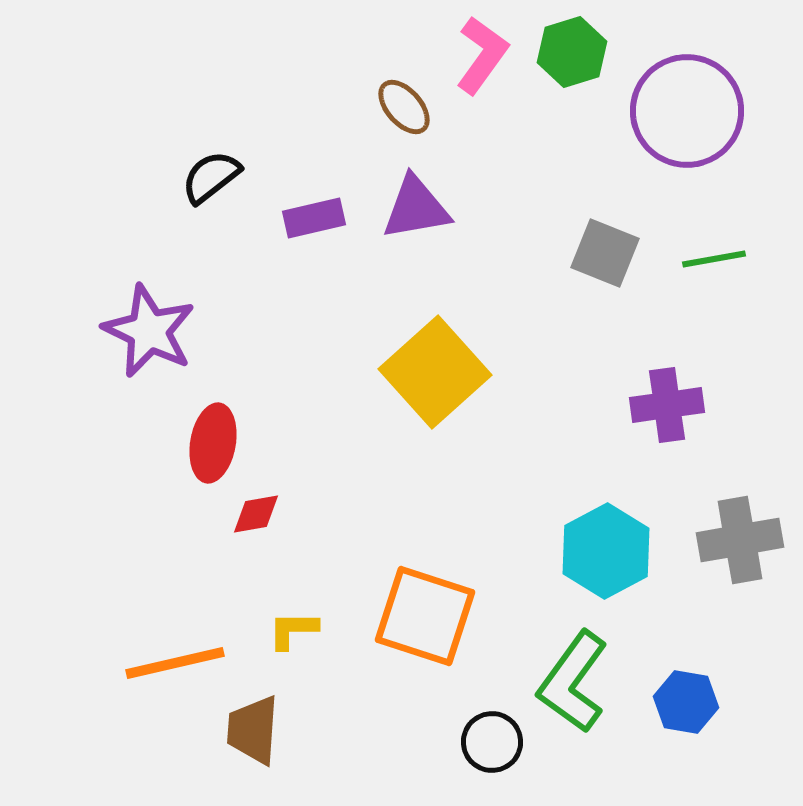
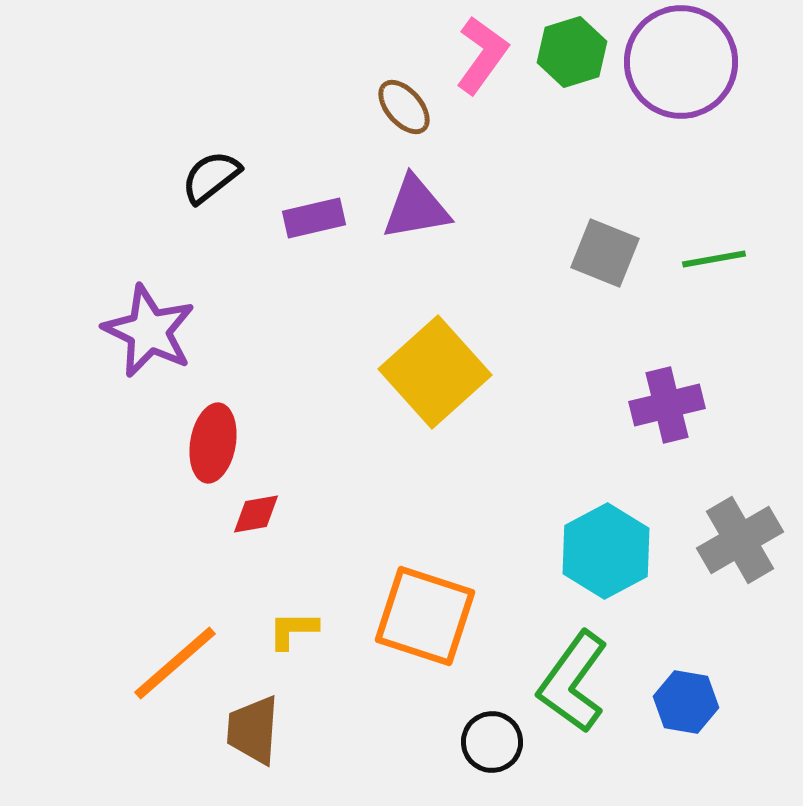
purple circle: moved 6 px left, 49 px up
purple cross: rotated 6 degrees counterclockwise
gray cross: rotated 20 degrees counterclockwise
orange line: rotated 28 degrees counterclockwise
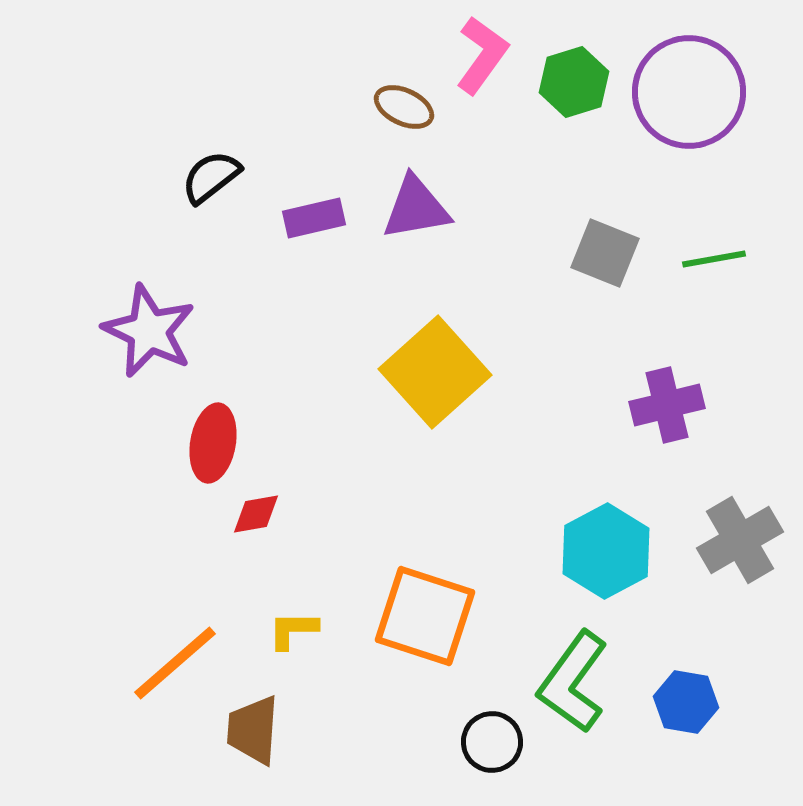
green hexagon: moved 2 px right, 30 px down
purple circle: moved 8 px right, 30 px down
brown ellipse: rotated 24 degrees counterclockwise
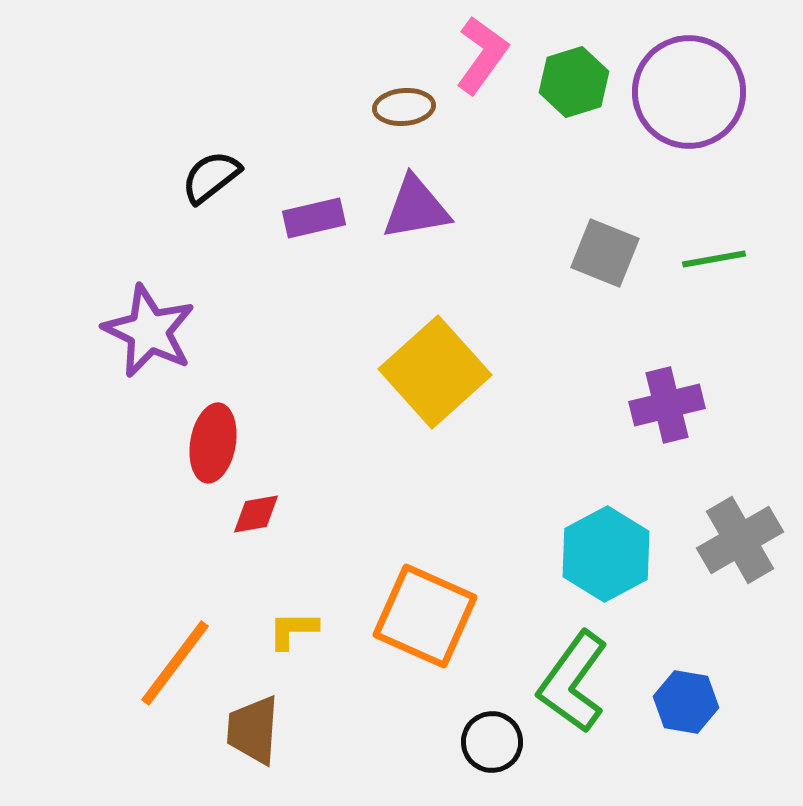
brown ellipse: rotated 30 degrees counterclockwise
cyan hexagon: moved 3 px down
orange square: rotated 6 degrees clockwise
orange line: rotated 12 degrees counterclockwise
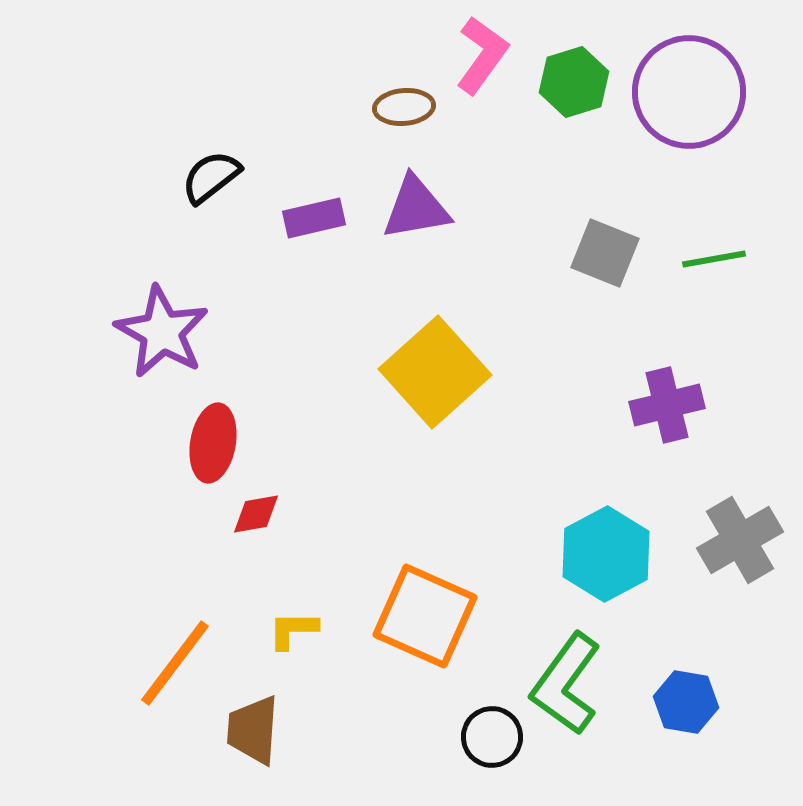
purple star: moved 13 px right, 1 px down; rotated 4 degrees clockwise
green L-shape: moved 7 px left, 2 px down
black circle: moved 5 px up
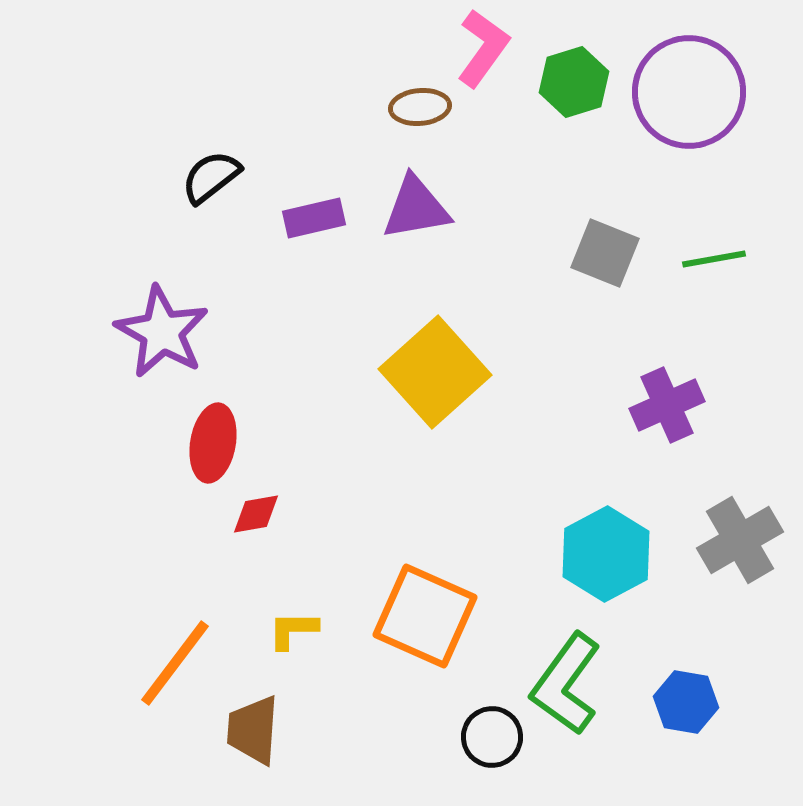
pink L-shape: moved 1 px right, 7 px up
brown ellipse: moved 16 px right
purple cross: rotated 10 degrees counterclockwise
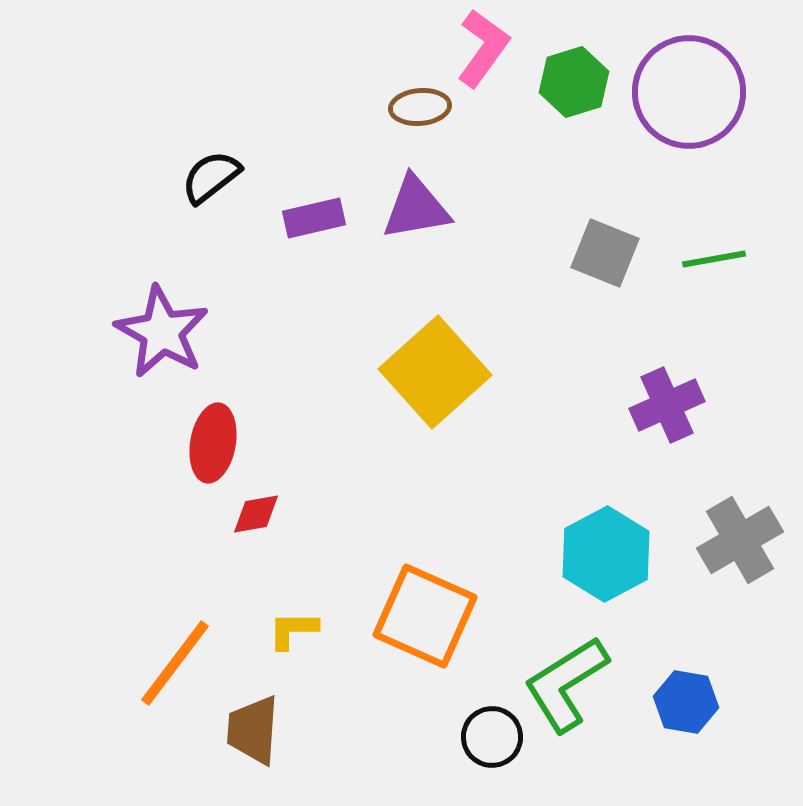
green L-shape: rotated 22 degrees clockwise
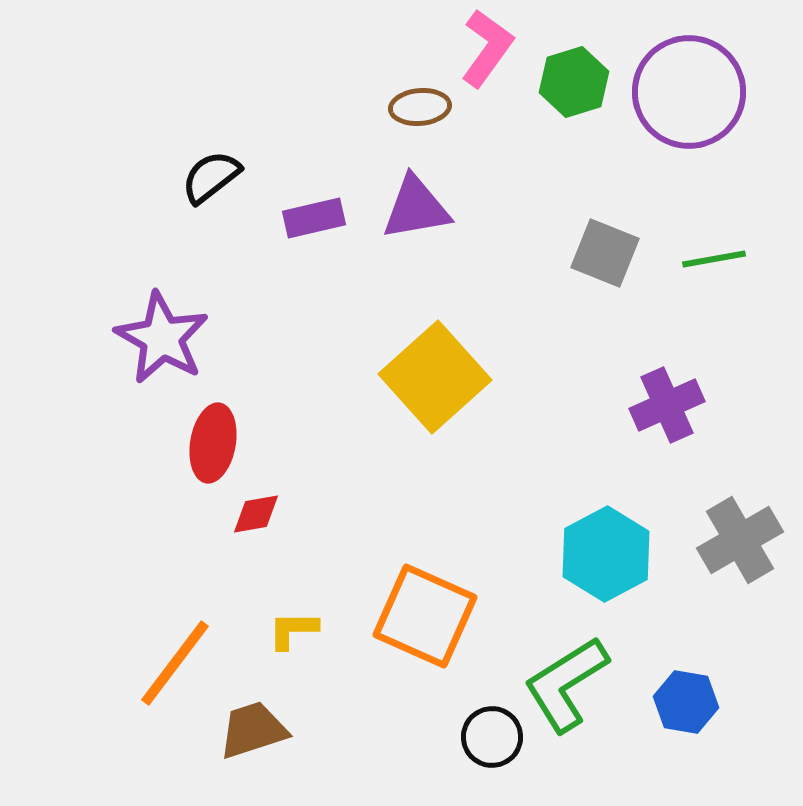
pink L-shape: moved 4 px right
purple star: moved 6 px down
yellow square: moved 5 px down
brown trapezoid: rotated 68 degrees clockwise
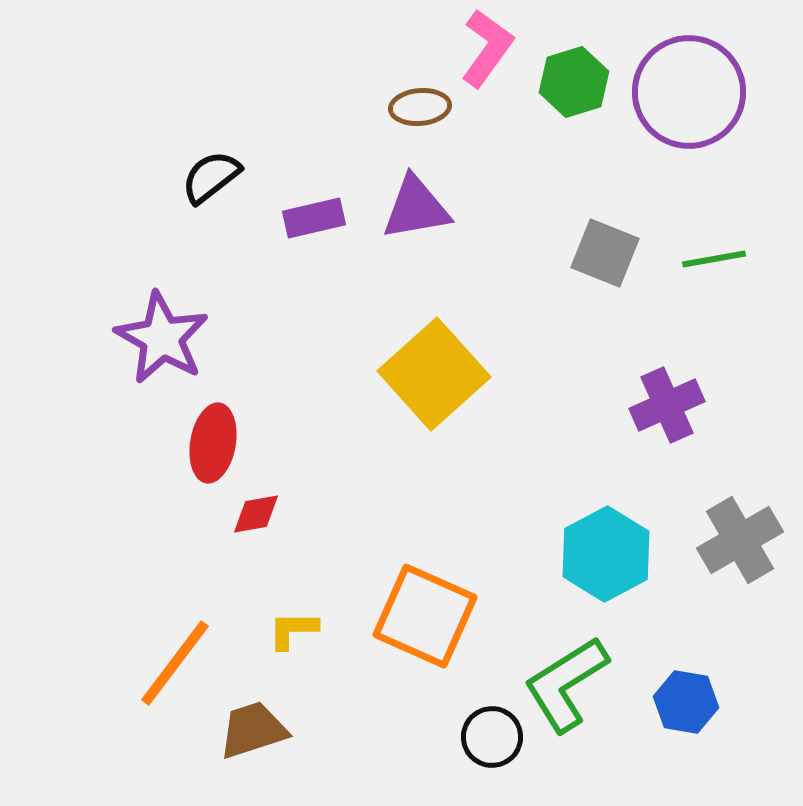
yellow square: moved 1 px left, 3 px up
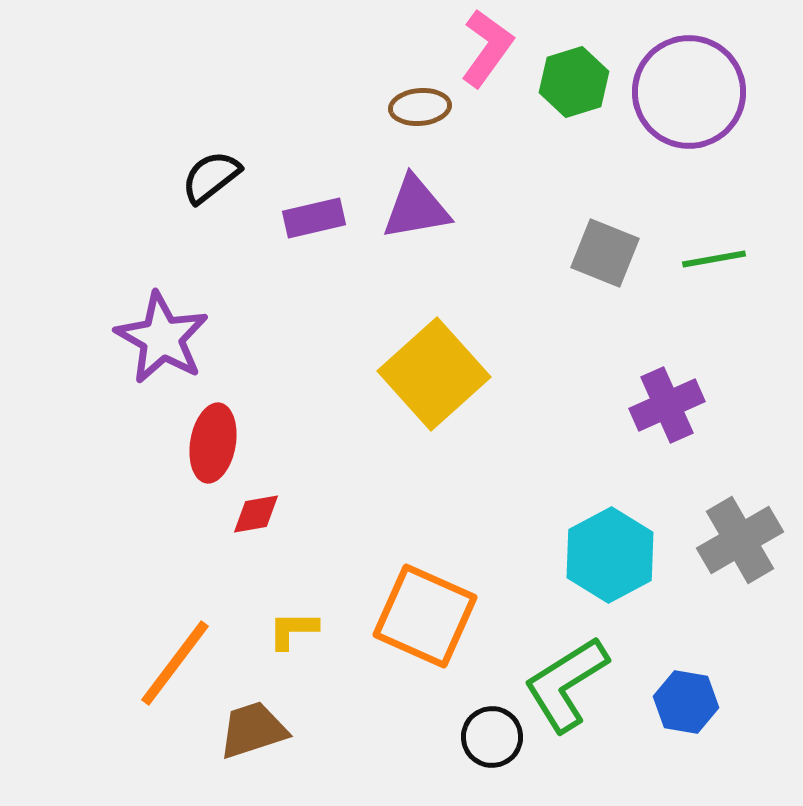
cyan hexagon: moved 4 px right, 1 px down
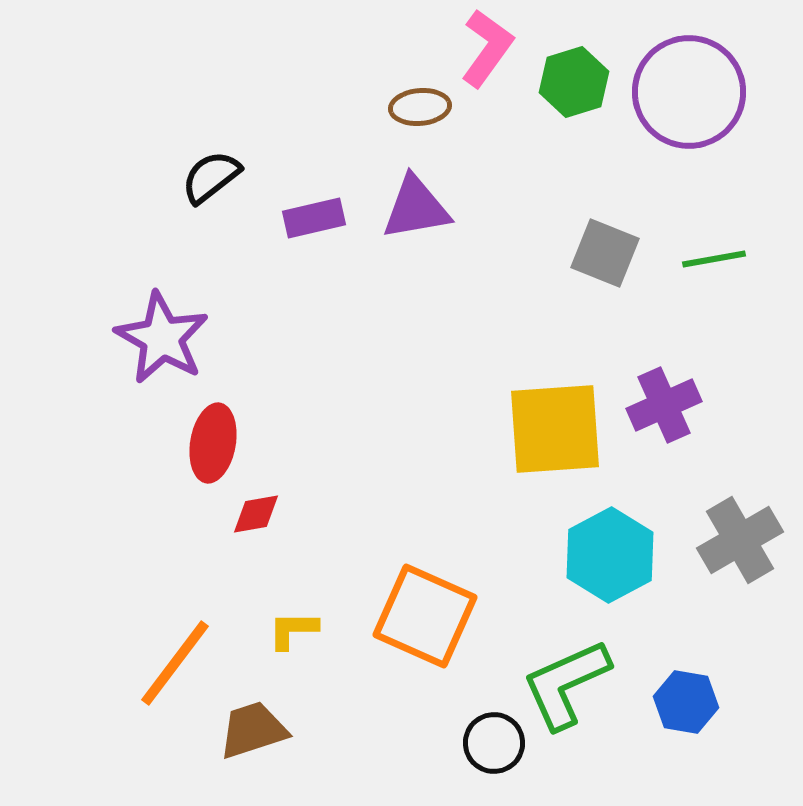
yellow square: moved 121 px right, 55 px down; rotated 38 degrees clockwise
purple cross: moved 3 px left
green L-shape: rotated 8 degrees clockwise
black circle: moved 2 px right, 6 px down
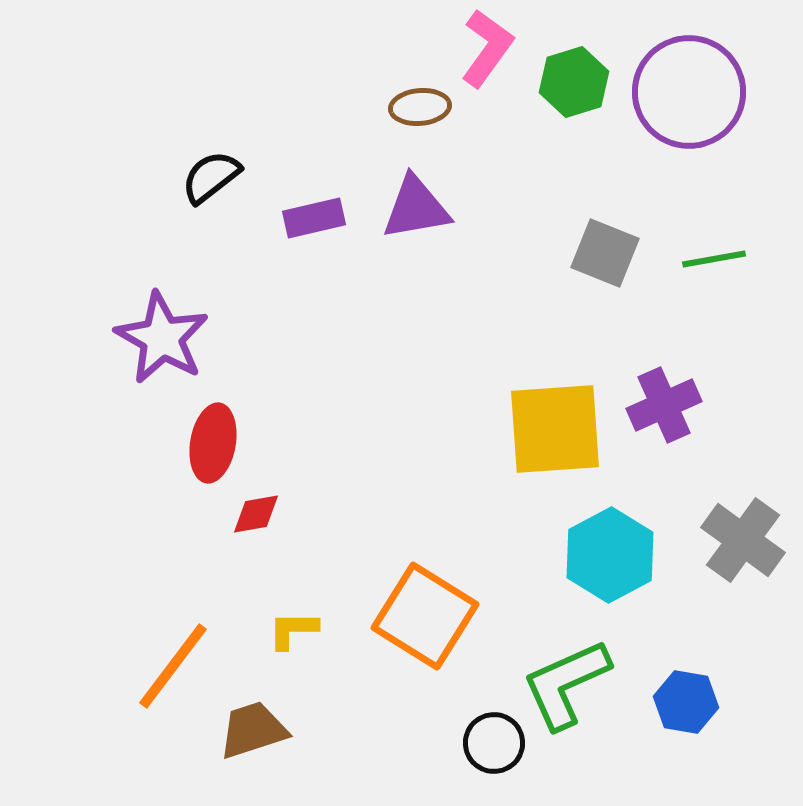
gray cross: moved 3 px right; rotated 24 degrees counterclockwise
orange square: rotated 8 degrees clockwise
orange line: moved 2 px left, 3 px down
